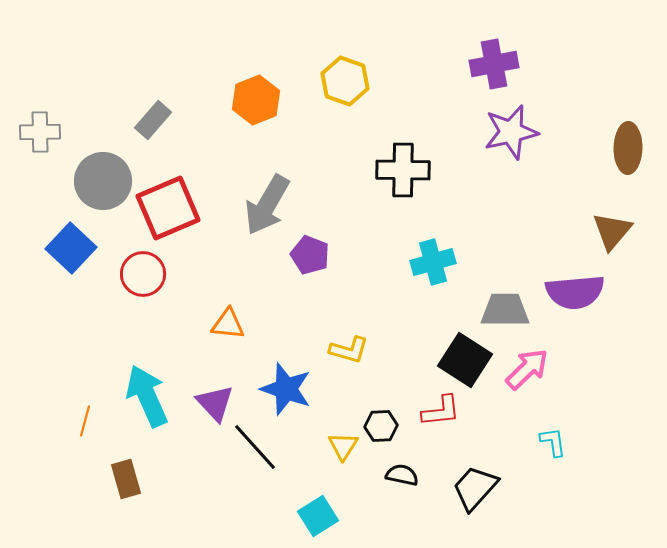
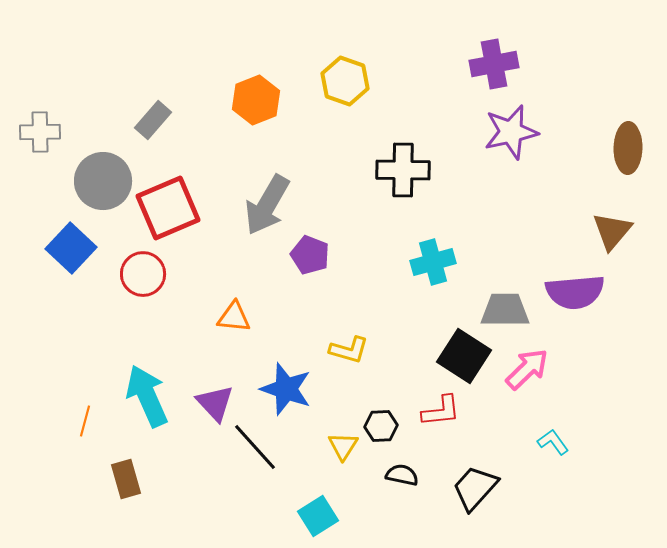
orange triangle: moved 6 px right, 7 px up
black square: moved 1 px left, 4 px up
cyan L-shape: rotated 28 degrees counterclockwise
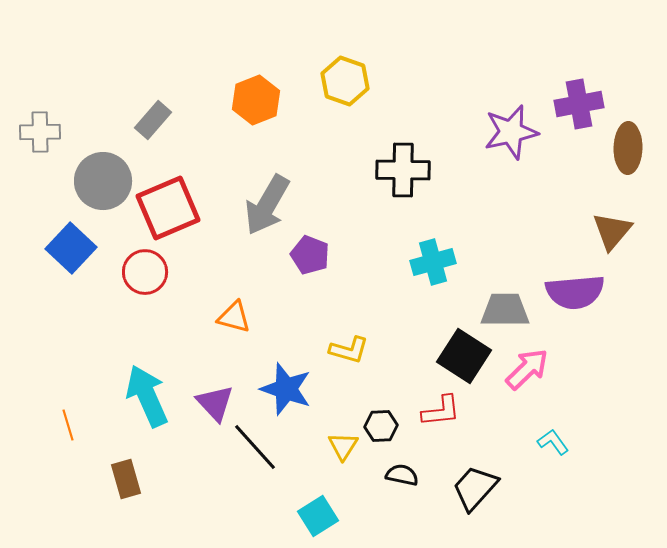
purple cross: moved 85 px right, 40 px down
red circle: moved 2 px right, 2 px up
orange triangle: rotated 9 degrees clockwise
orange line: moved 17 px left, 4 px down; rotated 32 degrees counterclockwise
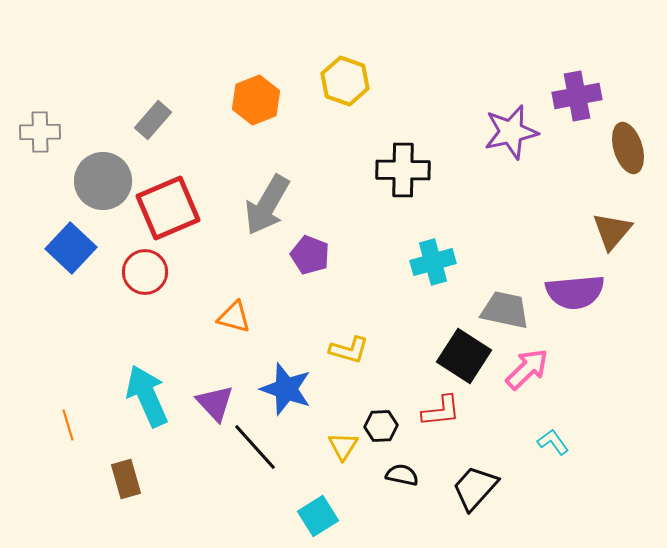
purple cross: moved 2 px left, 8 px up
brown ellipse: rotated 18 degrees counterclockwise
gray trapezoid: rotated 12 degrees clockwise
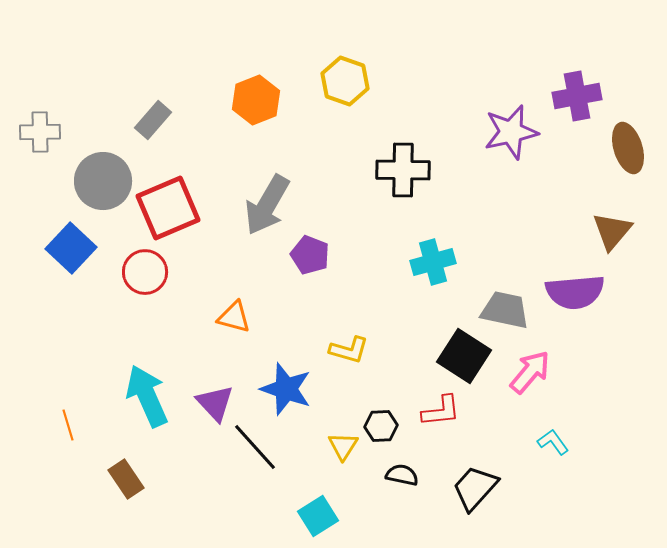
pink arrow: moved 3 px right, 3 px down; rotated 6 degrees counterclockwise
brown rectangle: rotated 18 degrees counterclockwise
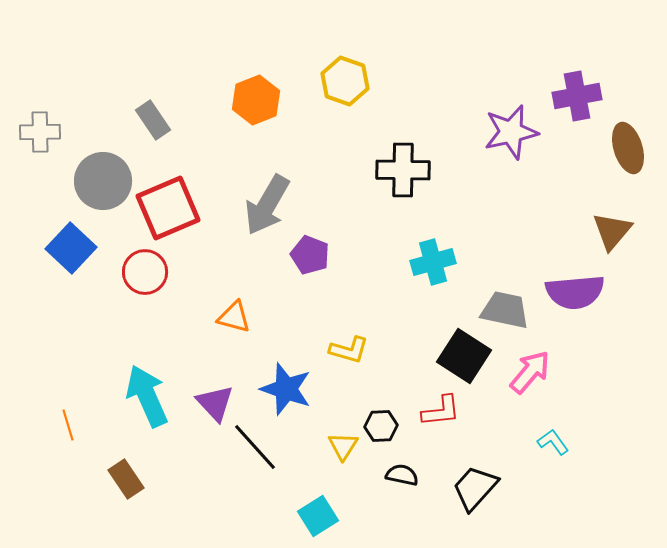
gray rectangle: rotated 75 degrees counterclockwise
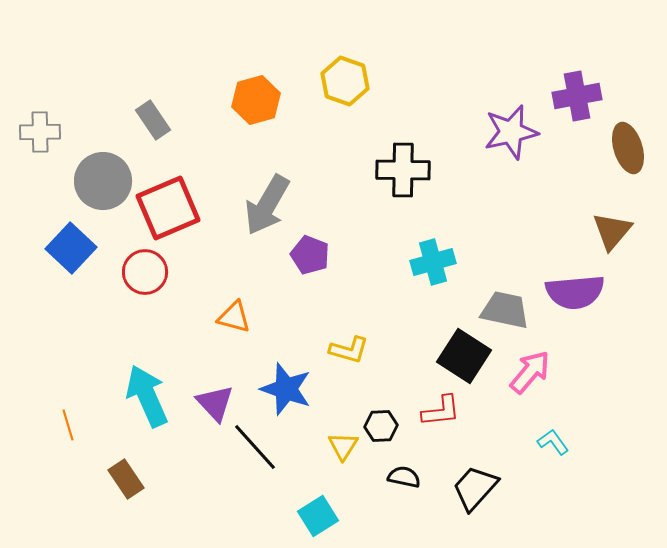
orange hexagon: rotated 6 degrees clockwise
black semicircle: moved 2 px right, 2 px down
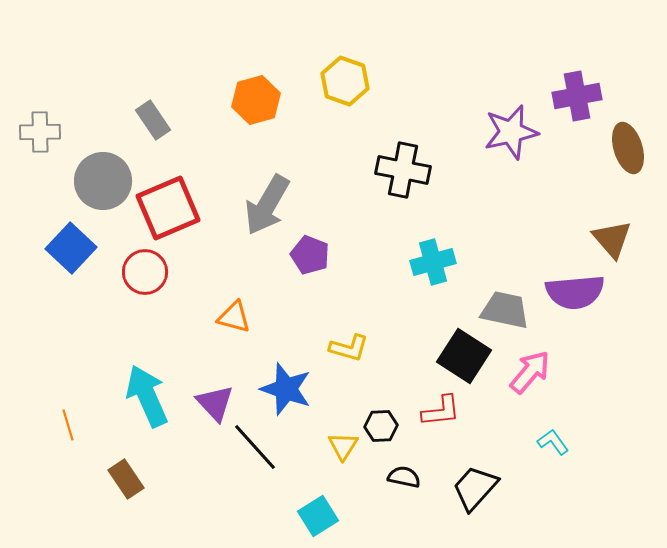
black cross: rotated 10 degrees clockwise
brown triangle: moved 8 px down; rotated 21 degrees counterclockwise
yellow L-shape: moved 2 px up
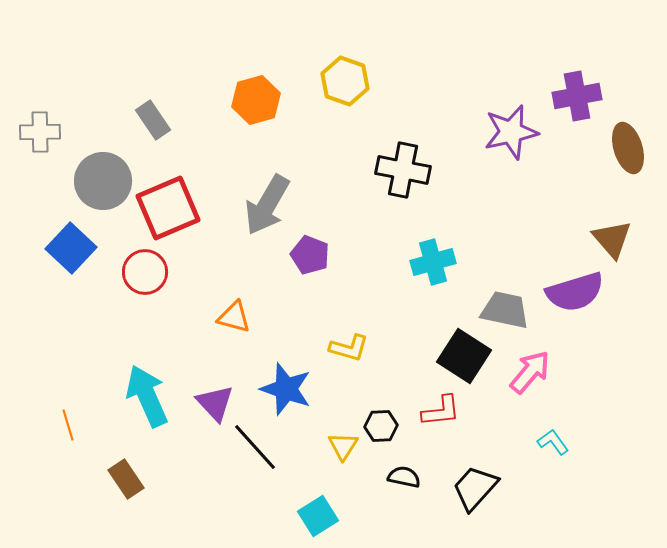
purple semicircle: rotated 12 degrees counterclockwise
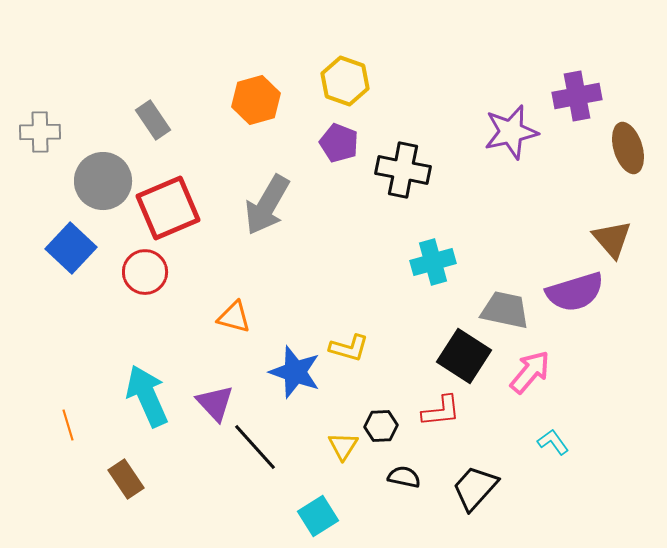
purple pentagon: moved 29 px right, 112 px up
blue star: moved 9 px right, 17 px up
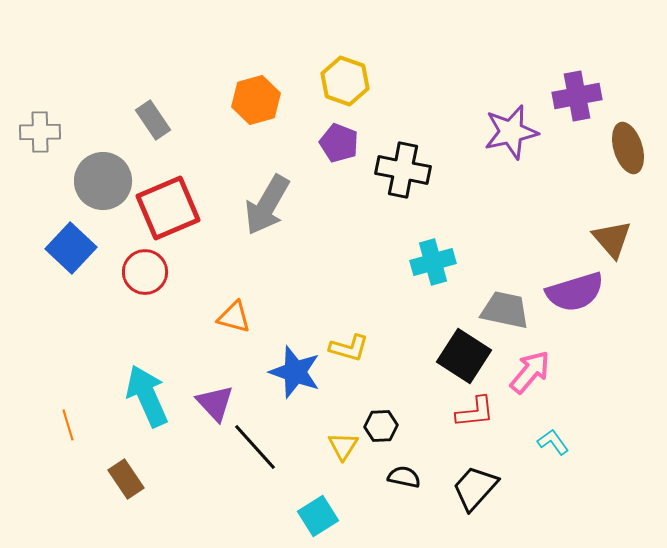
red L-shape: moved 34 px right, 1 px down
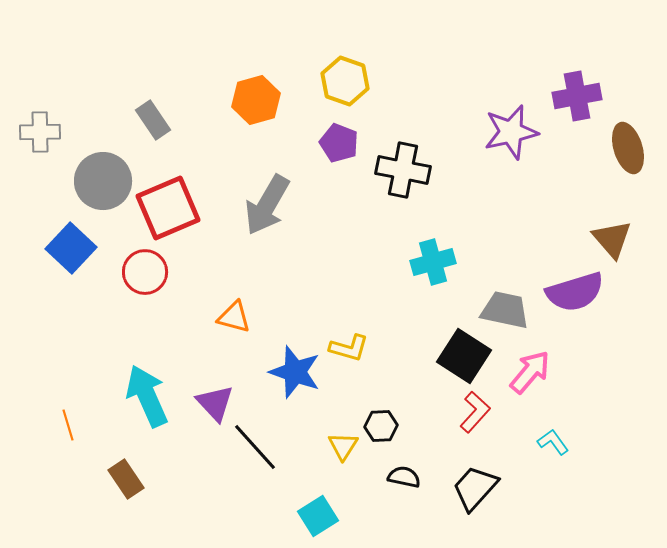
red L-shape: rotated 42 degrees counterclockwise
